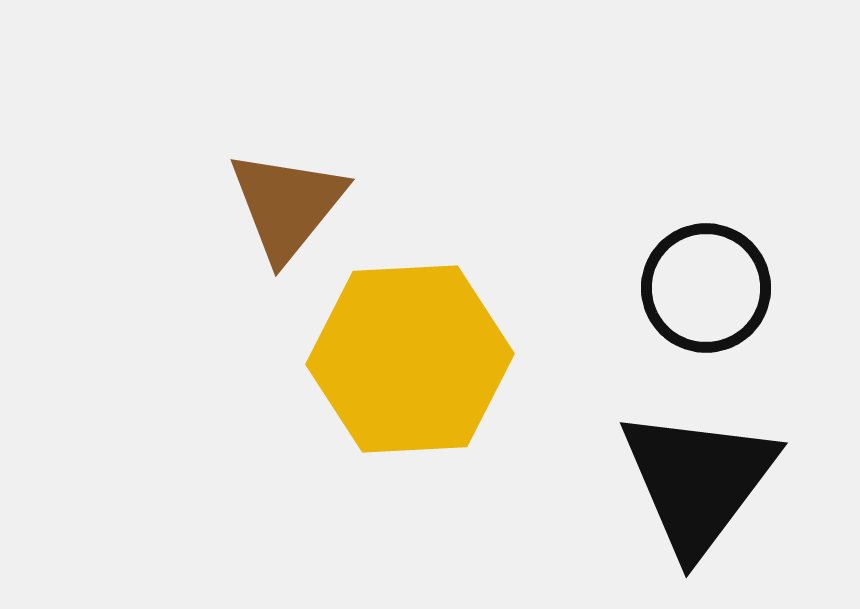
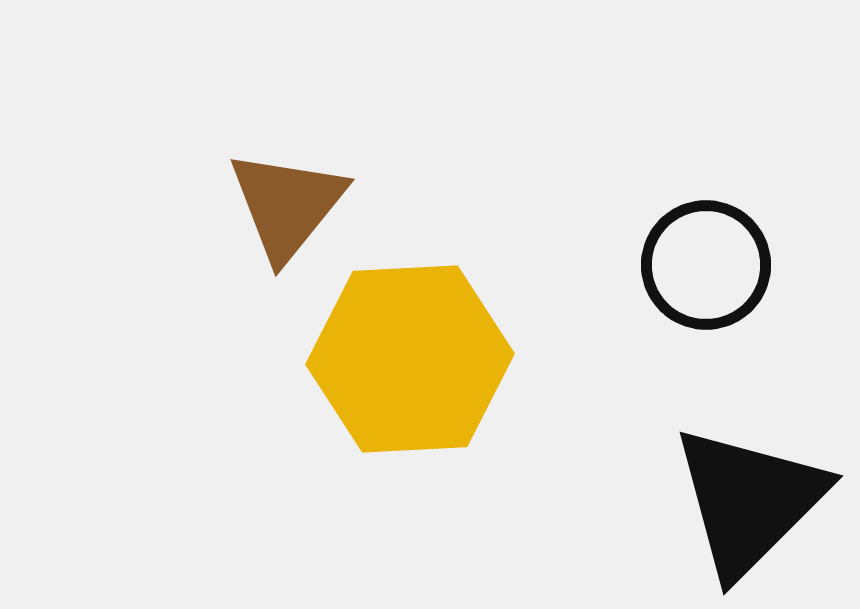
black circle: moved 23 px up
black triangle: moved 51 px right, 20 px down; rotated 8 degrees clockwise
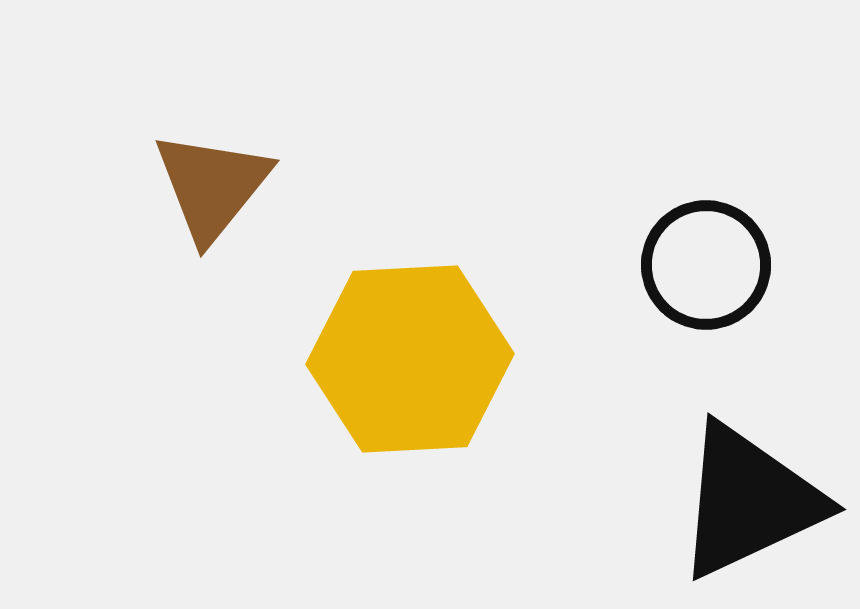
brown triangle: moved 75 px left, 19 px up
black triangle: rotated 20 degrees clockwise
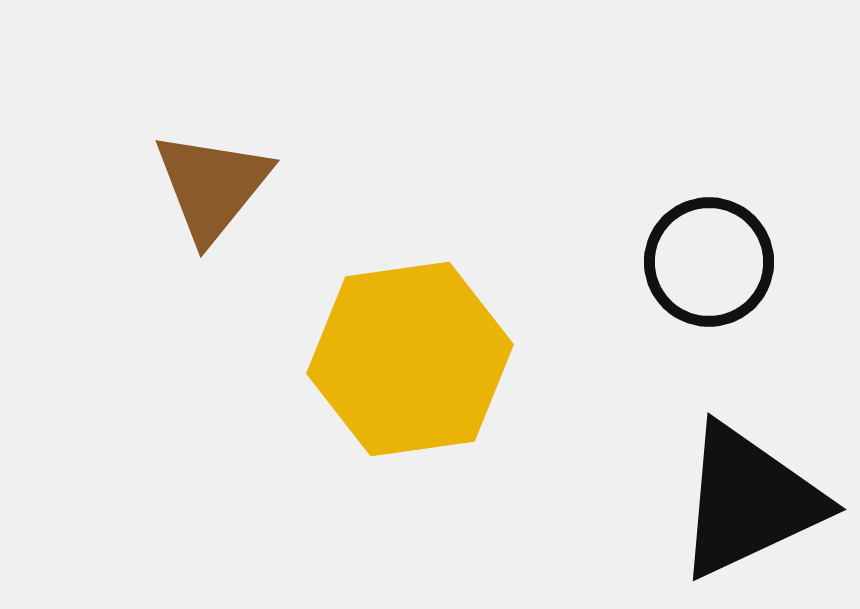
black circle: moved 3 px right, 3 px up
yellow hexagon: rotated 5 degrees counterclockwise
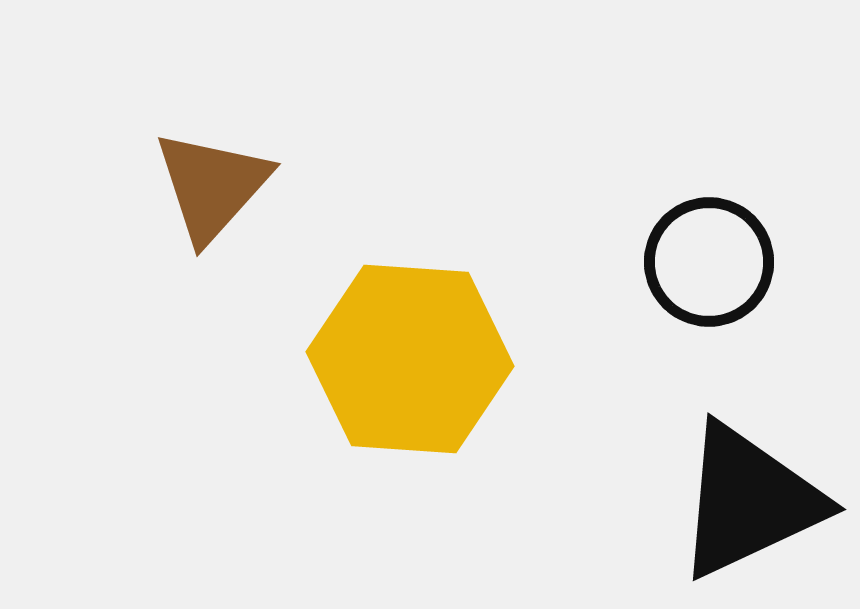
brown triangle: rotated 3 degrees clockwise
yellow hexagon: rotated 12 degrees clockwise
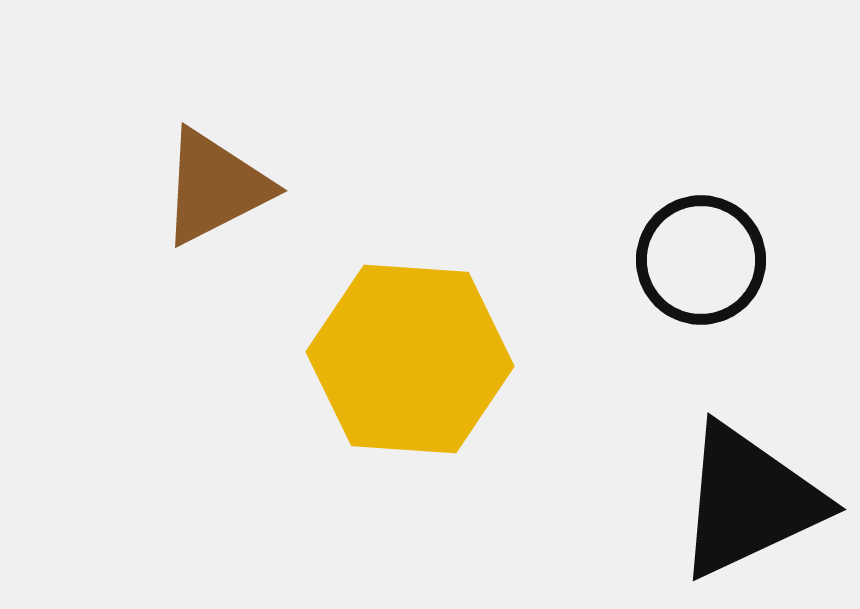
brown triangle: moved 3 px right, 1 px down; rotated 21 degrees clockwise
black circle: moved 8 px left, 2 px up
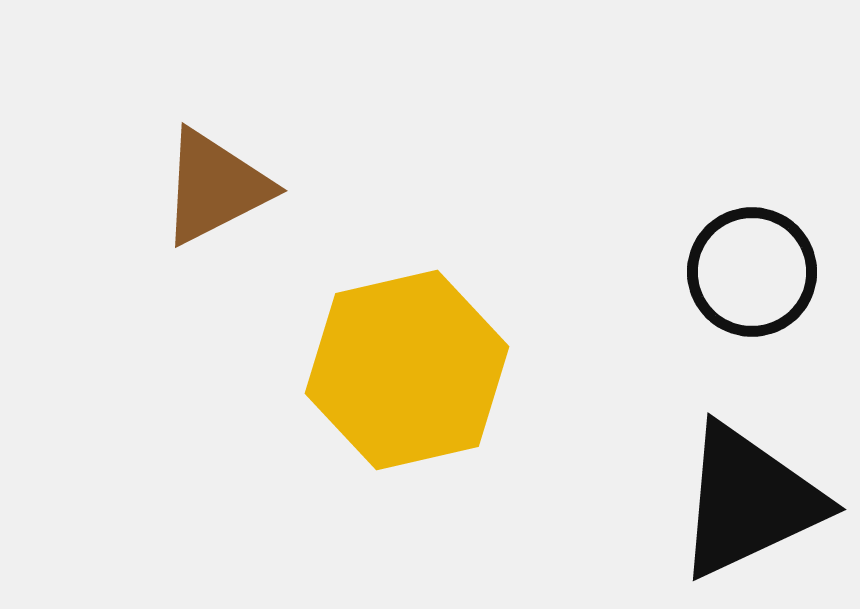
black circle: moved 51 px right, 12 px down
yellow hexagon: moved 3 px left, 11 px down; rotated 17 degrees counterclockwise
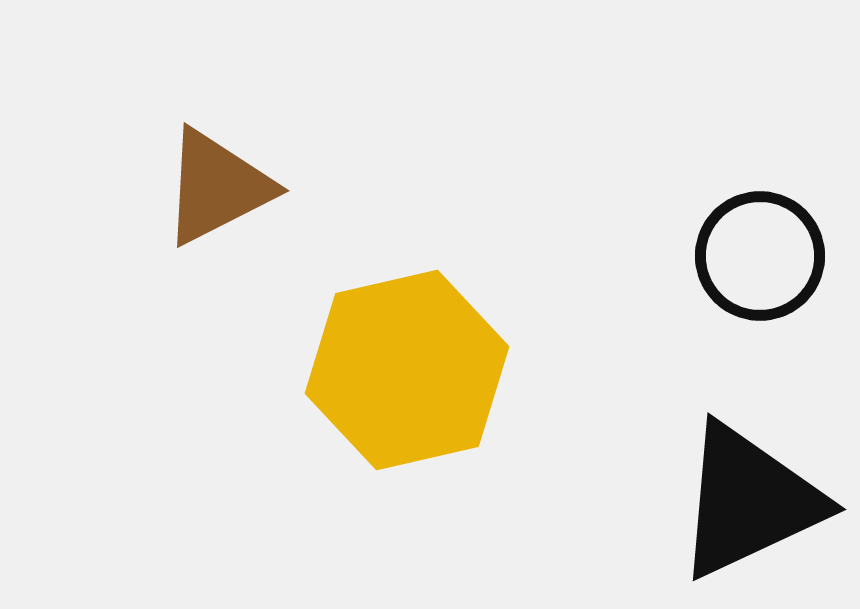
brown triangle: moved 2 px right
black circle: moved 8 px right, 16 px up
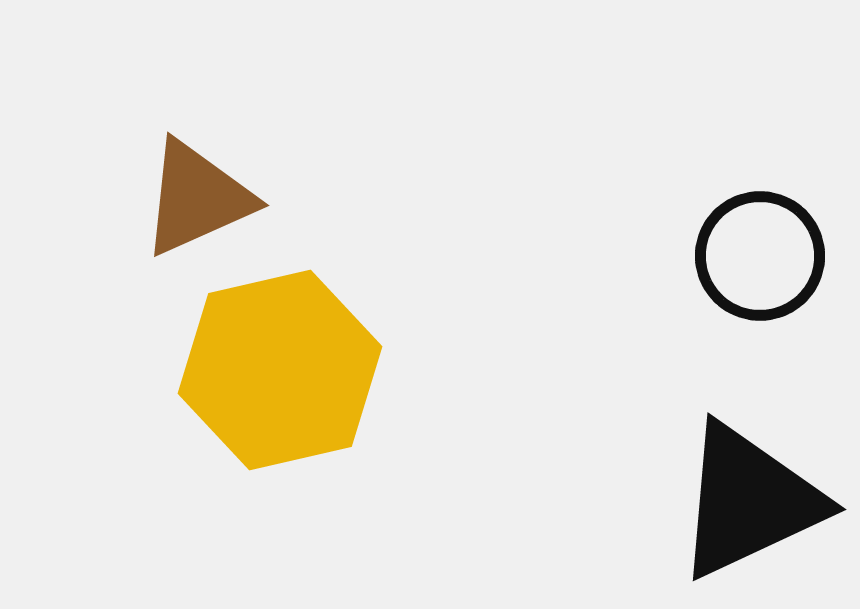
brown triangle: moved 20 px left, 11 px down; rotated 3 degrees clockwise
yellow hexagon: moved 127 px left
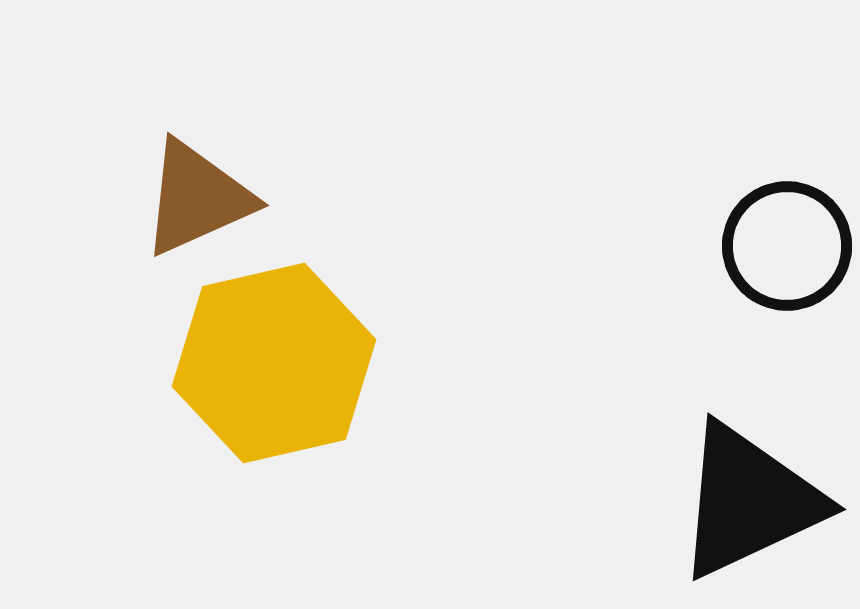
black circle: moved 27 px right, 10 px up
yellow hexagon: moved 6 px left, 7 px up
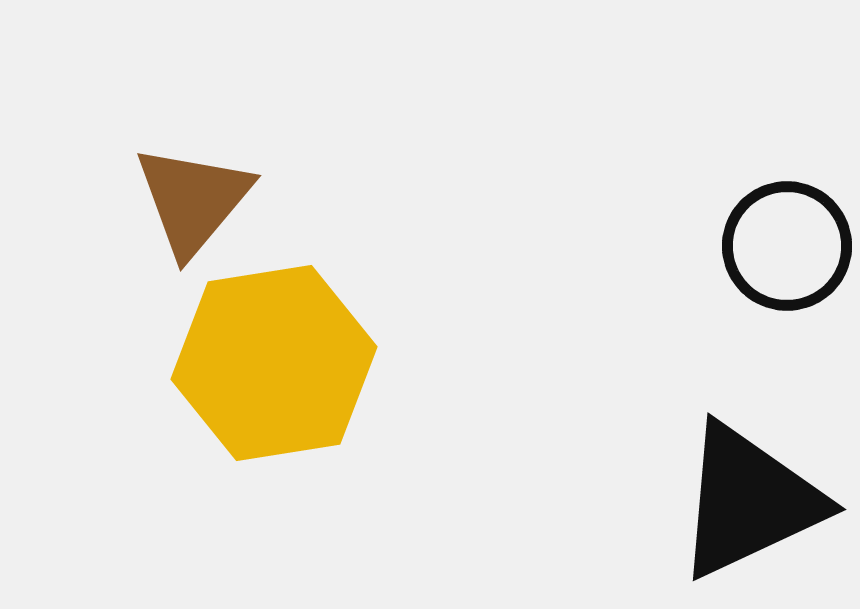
brown triangle: moved 4 px left, 2 px down; rotated 26 degrees counterclockwise
yellow hexagon: rotated 4 degrees clockwise
